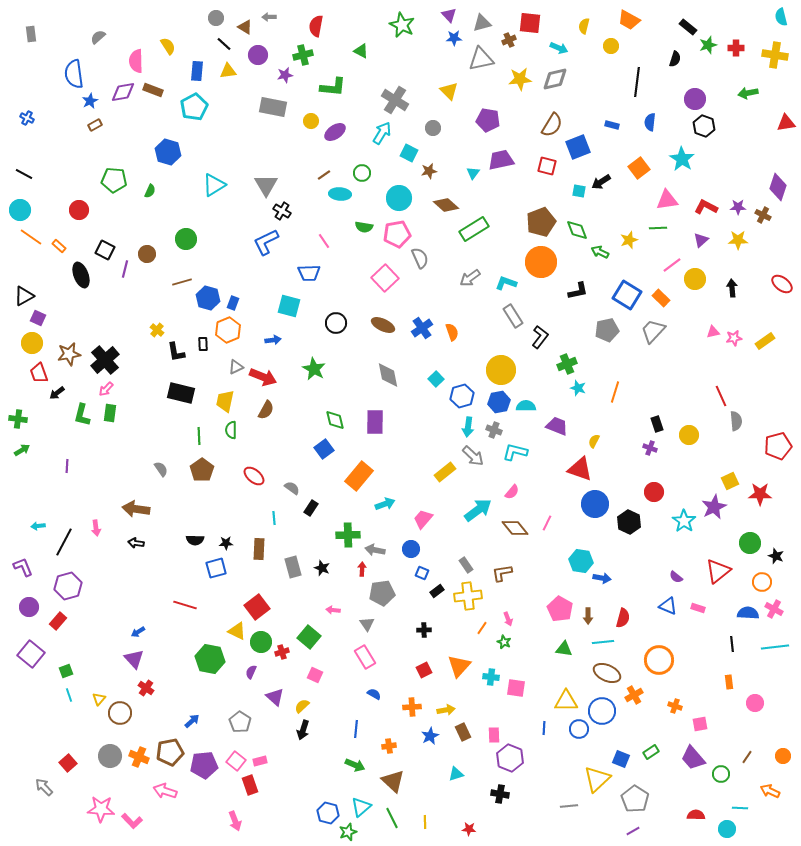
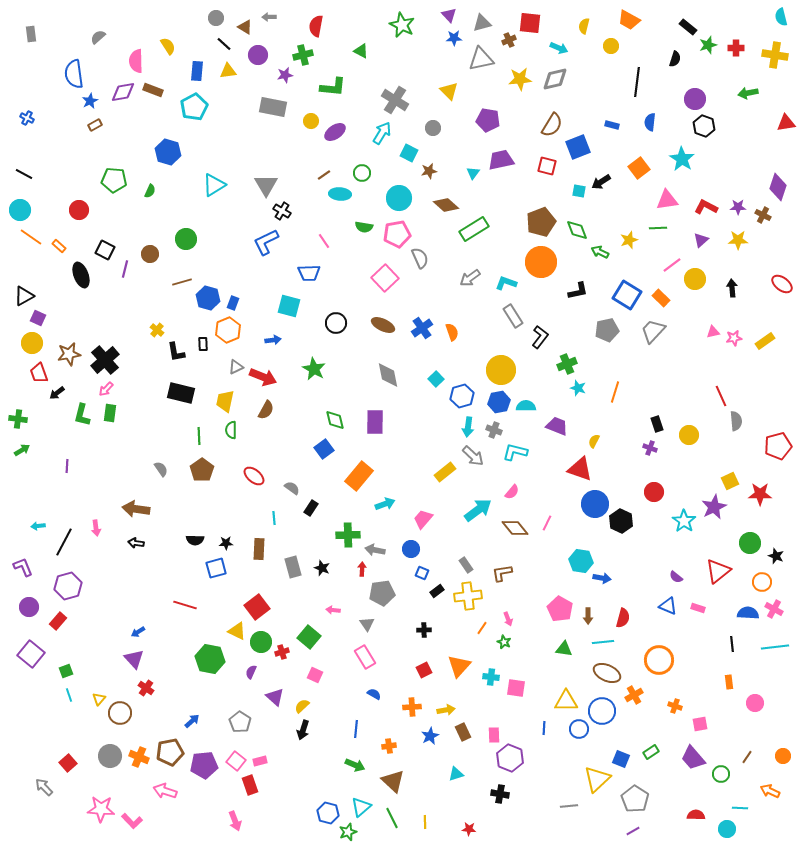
brown circle at (147, 254): moved 3 px right
black hexagon at (629, 522): moved 8 px left, 1 px up
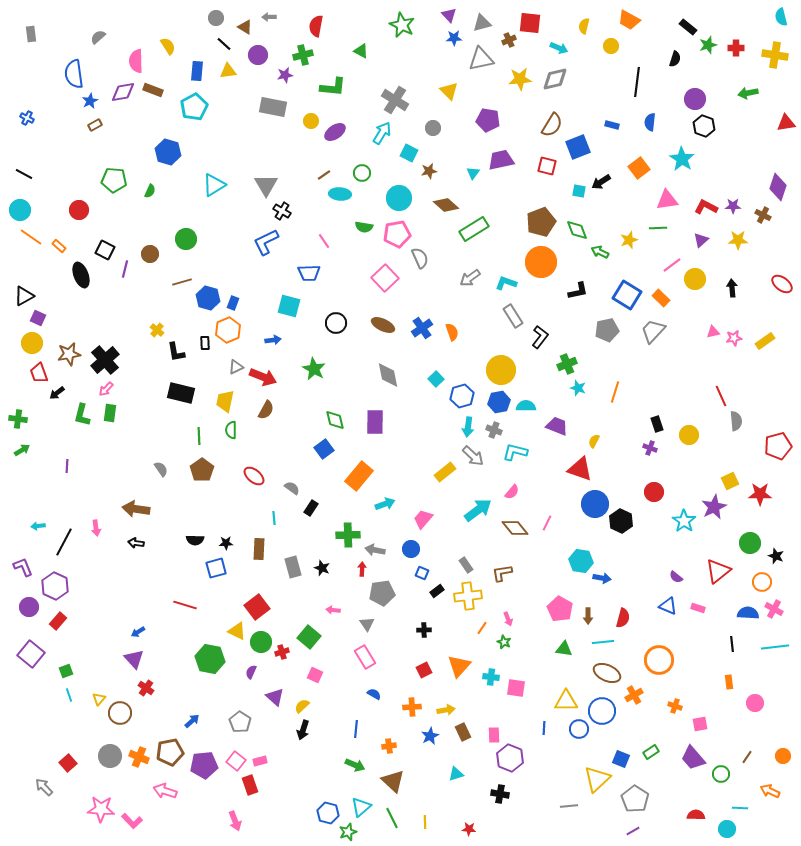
purple star at (738, 207): moved 5 px left, 1 px up
black rectangle at (203, 344): moved 2 px right, 1 px up
purple hexagon at (68, 586): moved 13 px left; rotated 20 degrees counterclockwise
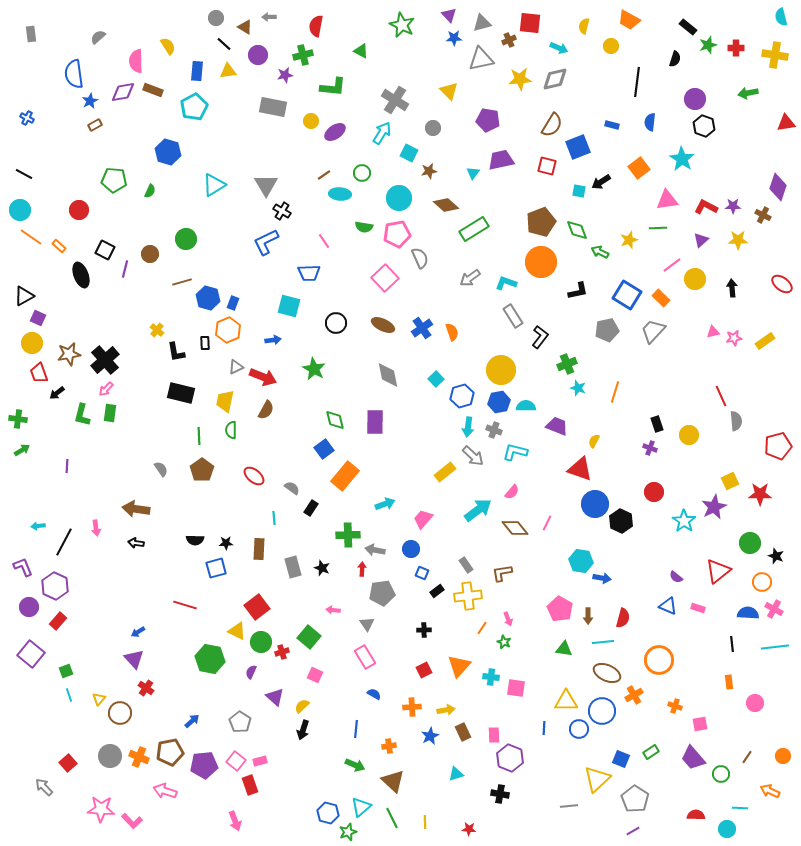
orange rectangle at (359, 476): moved 14 px left
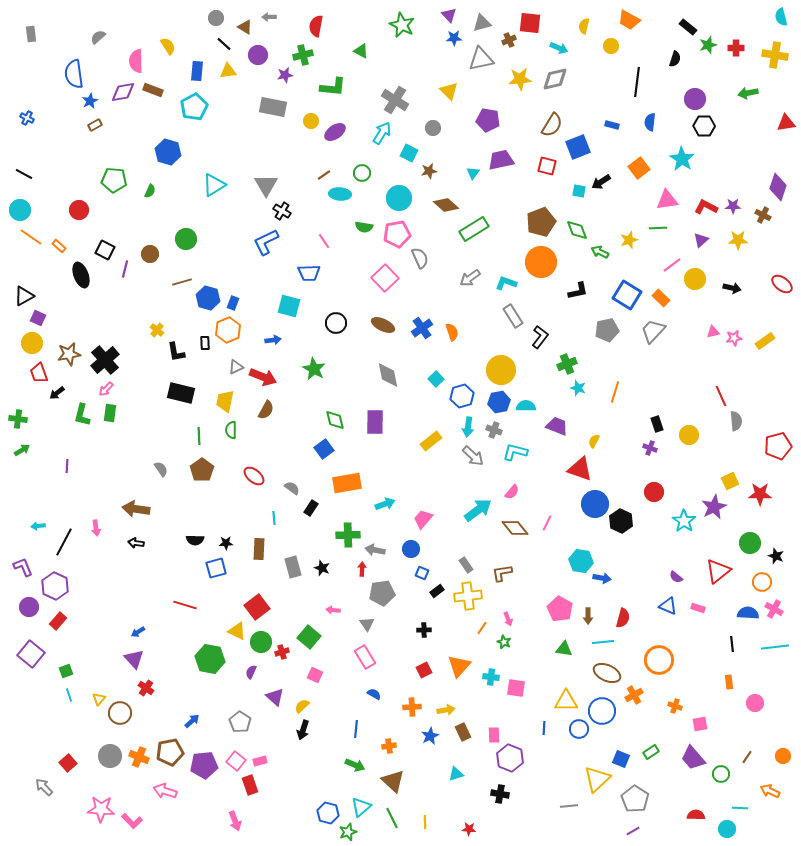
black hexagon at (704, 126): rotated 20 degrees counterclockwise
black arrow at (732, 288): rotated 108 degrees clockwise
yellow rectangle at (445, 472): moved 14 px left, 31 px up
orange rectangle at (345, 476): moved 2 px right, 7 px down; rotated 40 degrees clockwise
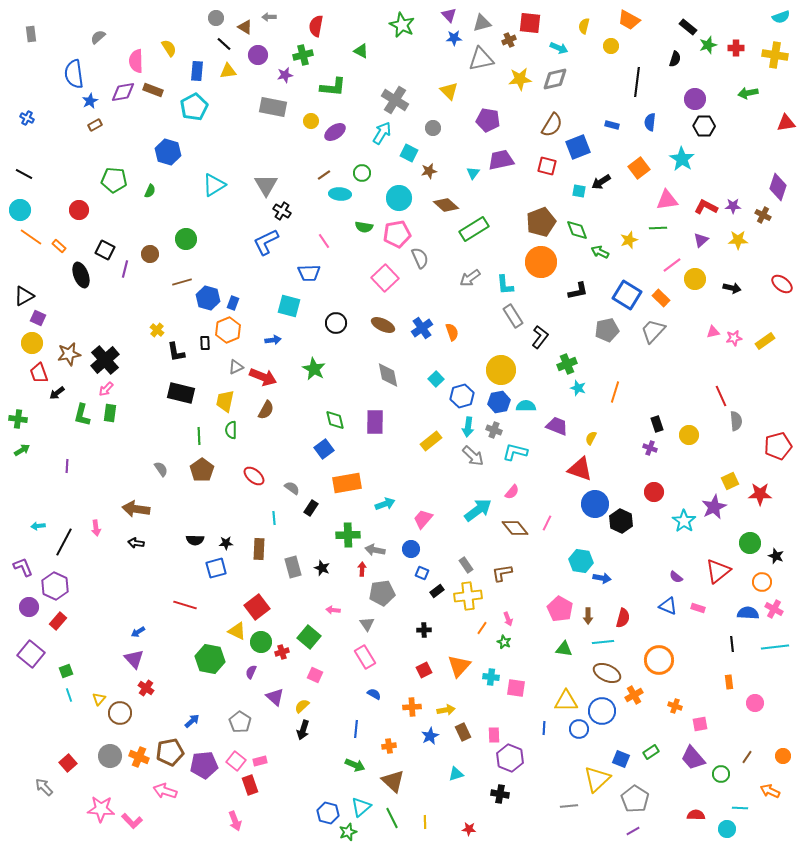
cyan semicircle at (781, 17): rotated 96 degrees counterclockwise
yellow semicircle at (168, 46): moved 1 px right, 2 px down
cyan L-shape at (506, 283): moved 1 px left, 2 px down; rotated 115 degrees counterclockwise
yellow semicircle at (594, 441): moved 3 px left, 3 px up
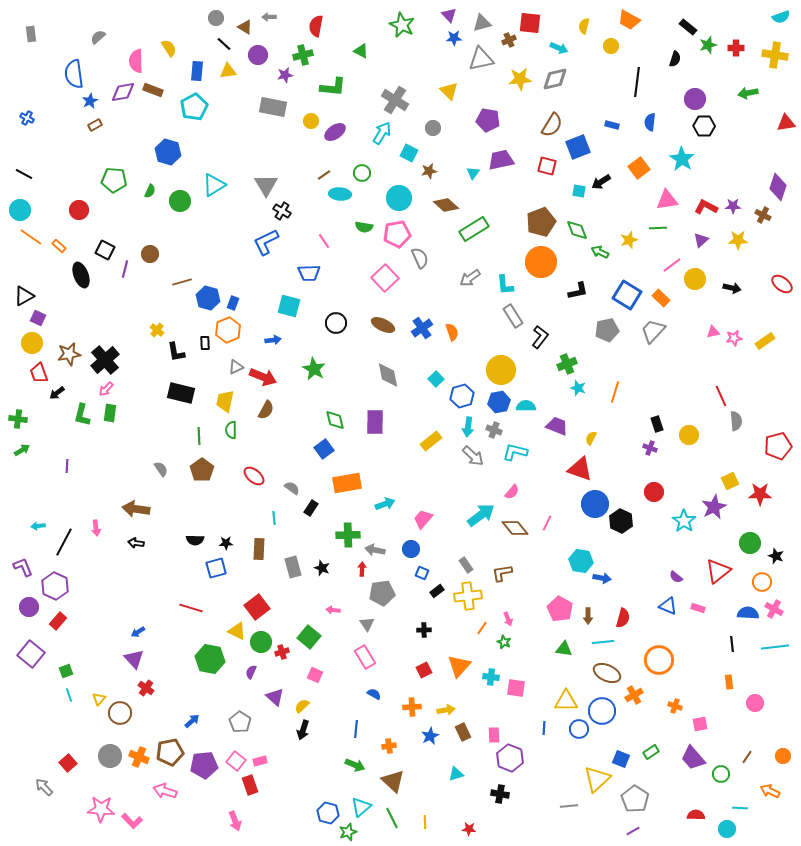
green circle at (186, 239): moved 6 px left, 38 px up
cyan arrow at (478, 510): moved 3 px right, 5 px down
red line at (185, 605): moved 6 px right, 3 px down
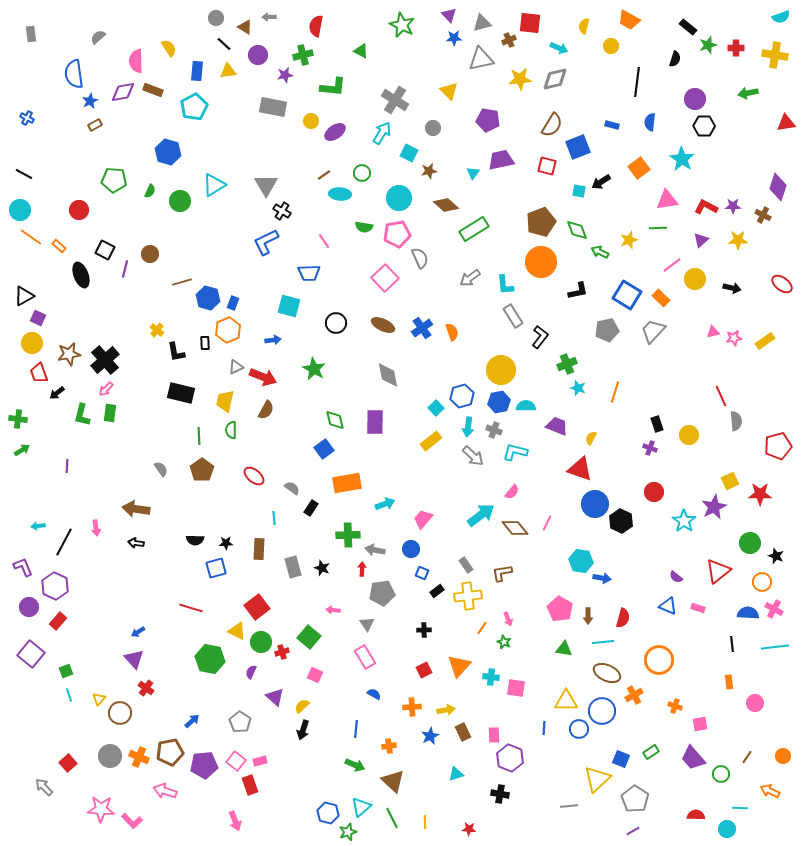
cyan square at (436, 379): moved 29 px down
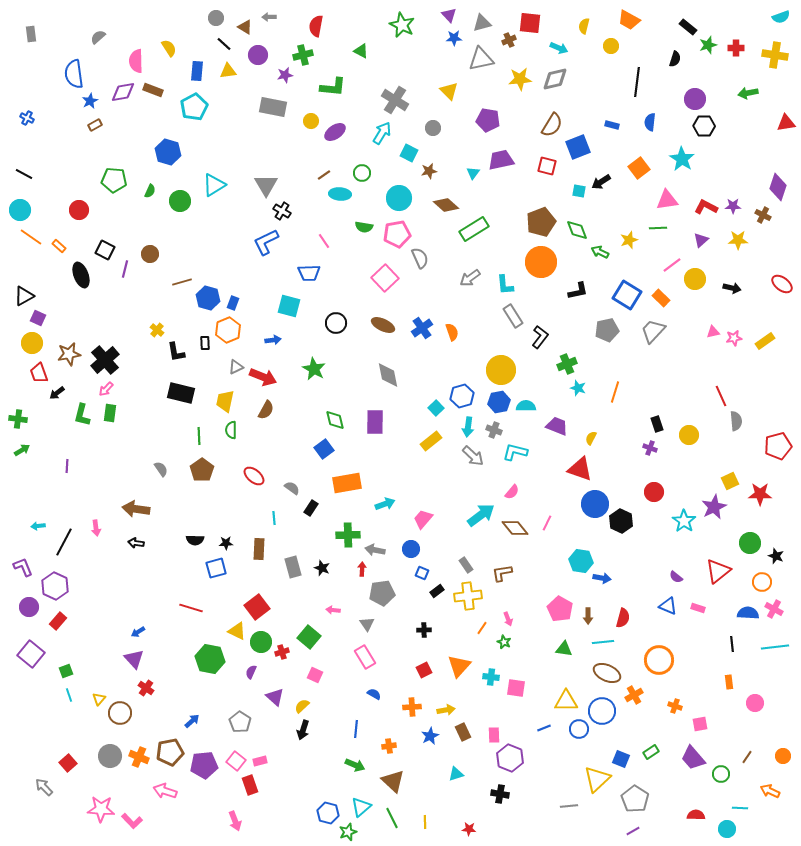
blue line at (544, 728): rotated 64 degrees clockwise
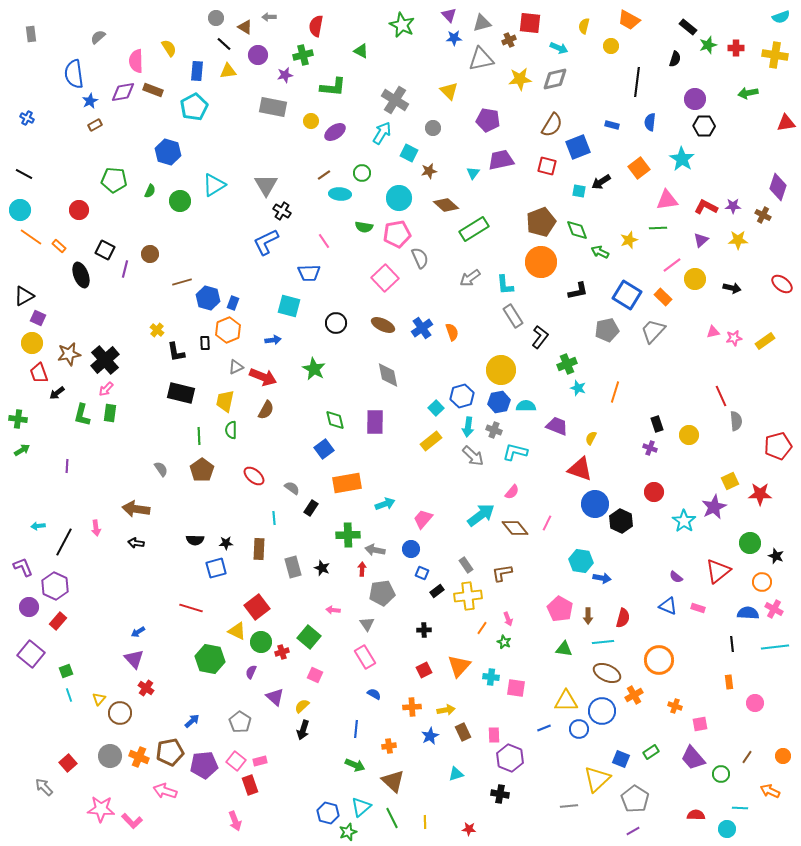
orange rectangle at (661, 298): moved 2 px right, 1 px up
